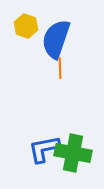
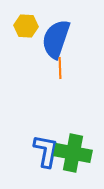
yellow hexagon: rotated 15 degrees counterclockwise
blue L-shape: moved 2 px right, 2 px down; rotated 112 degrees clockwise
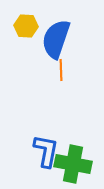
orange line: moved 1 px right, 2 px down
green cross: moved 11 px down
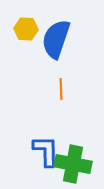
yellow hexagon: moved 3 px down
orange line: moved 19 px down
blue L-shape: rotated 12 degrees counterclockwise
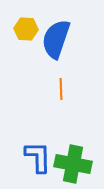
blue L-shape: moved 8 px left, 6 px down
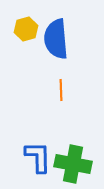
yellow hexagon: rotated 20 degrees counterclockwise
blue semicircle: rotated 24 degrees counterclockwise
orange line: moved 1 px down
